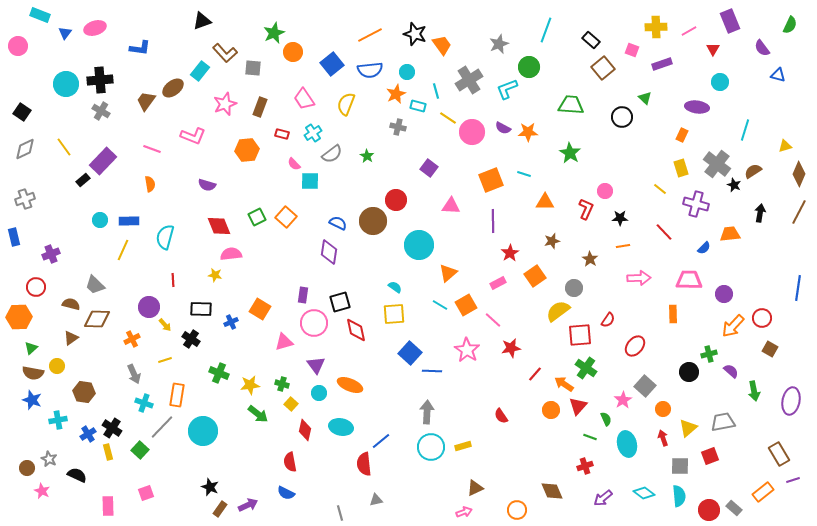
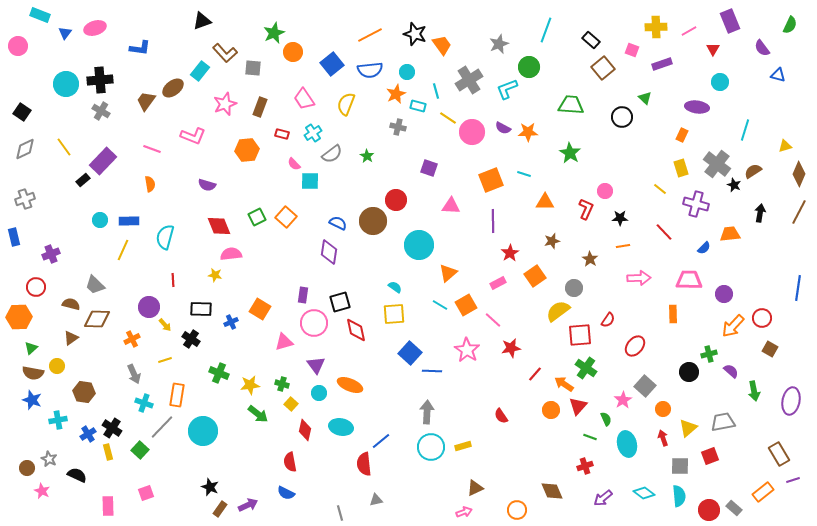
purple square at (429, 168): rotated 18 degrees counterclockwise
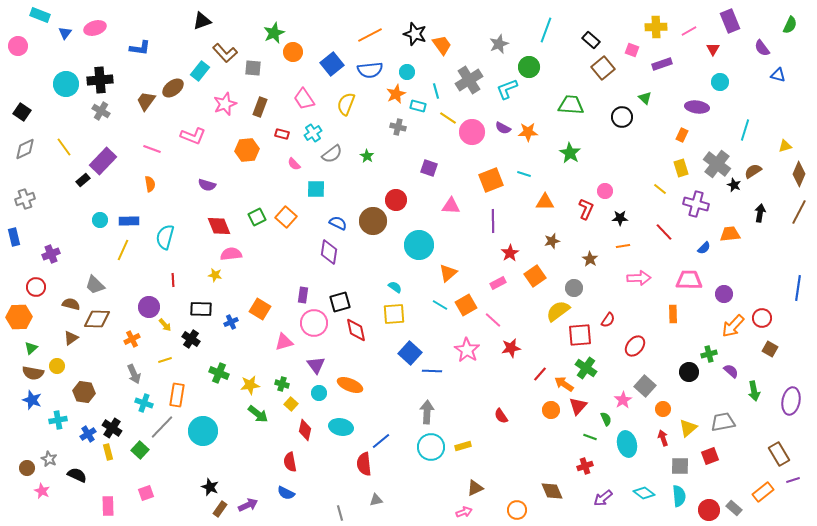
cyan square at (310, 181): moved 6 px right, 8 px down
red line at (535, 374): moved 5 px right
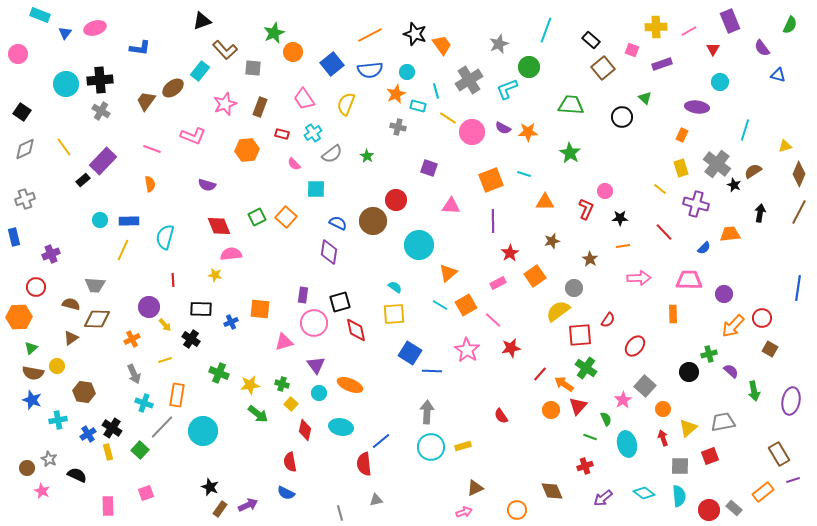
pink circle at (18, 46): moved 8 px down
brown L-shape at (225, 53): moved 3 px up
gray trapezoid at (95, 285): rotated 40 degrees counterclockwise
orange square at (260, 309): rotated 25 degrees counterclockwise
blue square at (410, 353): rotated 10 degrees counterclockwise
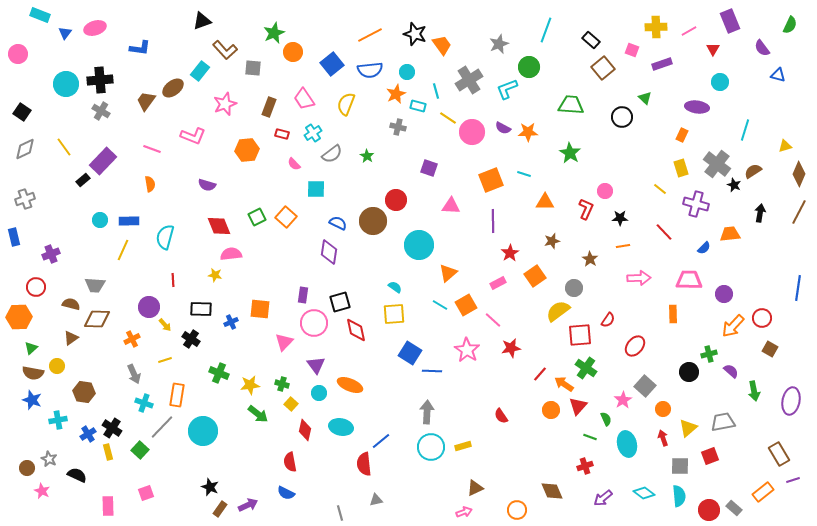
brown rectangle at (260, 107): moved 9 px right
pink triangle at (284, 342): rotated 30 degrees counterclockwise
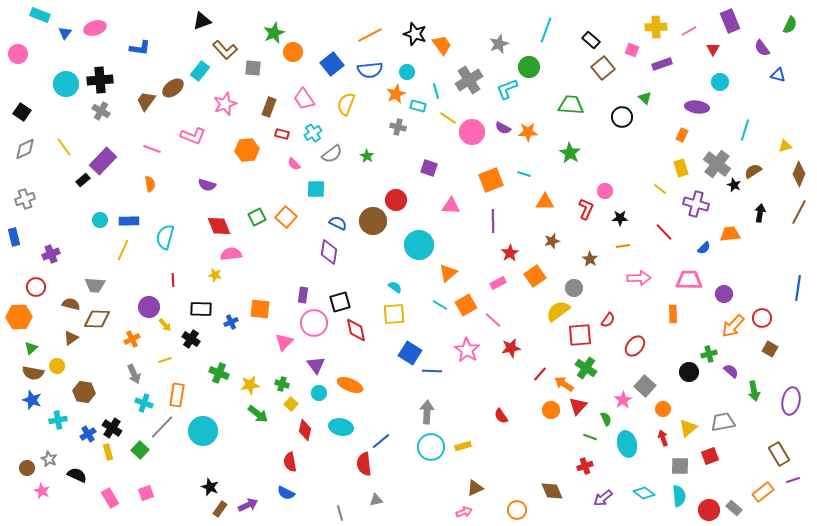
pink rectangle at (108, 506): moved 2 px right, 8 px up; rotated 30 degrees counterclockwise
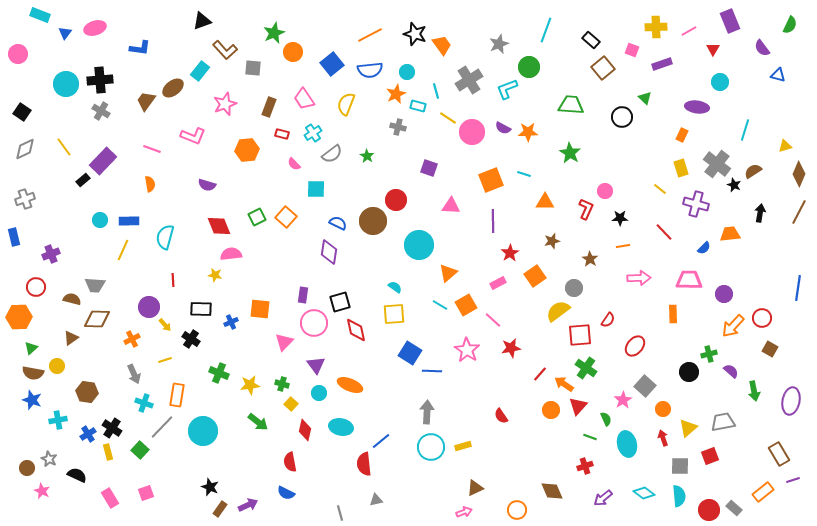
brown semicircle at (71, 304): moved 1 px right, 5 px up
brown hexagon at (84, 392): moved 3 px right
green arrow at (258, 414): moved 8 px down
